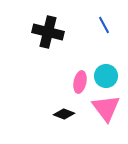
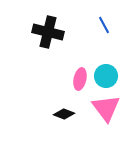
pink ellipse: moved 3 px up
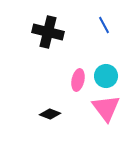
pink ellipse: moved 2 px left, 1 px down
black diamond: moved 14 px left
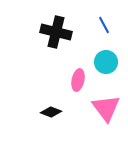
black cross: moved 8 px right
cyan circle: moved 14 px up
black diamond: moved 1 px right, 2 px up
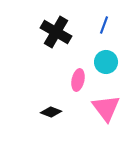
blue line: rotated 48 degrees clockwise
black cross: rotated 16 degrees clockwise
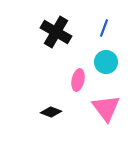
blue line: moved 3 px down
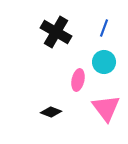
cyan circle: moved 2 px left
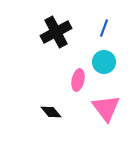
black cross: rotated 32 degrees clockwise
black diamond: rotated 30 degrees clockwise
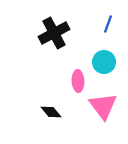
blue line: moved 4 px right, 4 px up
black cross: moved 2 px left, 1 px down
pink ellipse: moved 1 px down; rotated 15 degrees counterclockwise
pink triangle: moved 3 px left, 2 px up
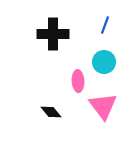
blue line: moved 3 px left, 1 px down
black cross: moved 1 px left, 1 px down; rotated 28 degrees clockwise
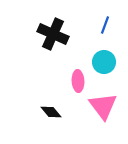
black cross: rotated 24 degrees clockwise
